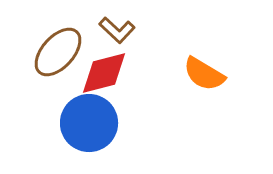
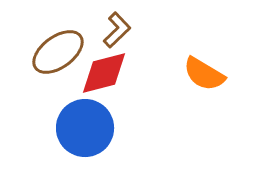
brown L-shape: rotated 87 degrees counterclockwise
brown ellipse: rotated 12 degrees clockwise
blue circle: moved 4 px left, 5 px down
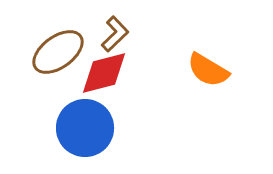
brown L-shape: moved 2 px left, 4 px down
orange semicircle: moved 4 px right, 4 px up
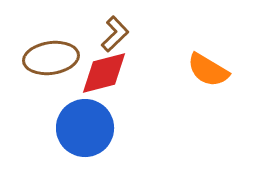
brown ellipse: moved 7 px left, 6 px down; rotated 28 degrees clockwise
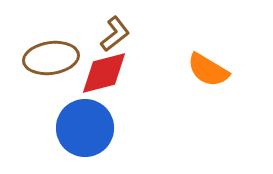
brown L-shape: rotated 6 degrees clockwise
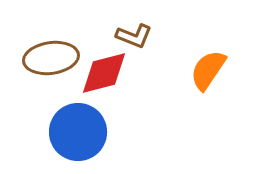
brown L-shape: moved 19 px right, 2 px down; rotated 60 degrees clockwise
orange semicircle: rotated 93 degrees clockwise
blue circle: moved 7 px left, 4 px down
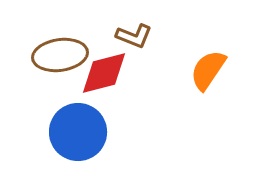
brown ellipse: moved 9 px right, 3 px up
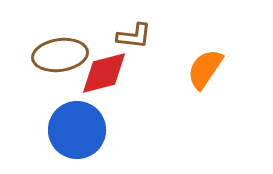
brown L-shape: rotated 15 degrees counterclockwise
orange semicircle: moved 3 px left, 1 px up
blue circle: moved 1 px left, 2 px up
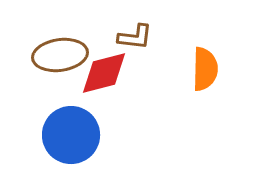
brown L-shape: moved 1 px right, 1 px down
orange semicircle: rotated 147 degrees clockwise
blue circle: moved 6 px left, 5 px down
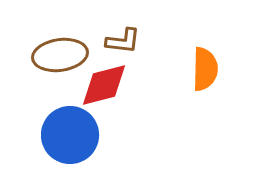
brown L-shape: moved 12 px left, 4 px down
red diamond: moved 12 px down
blue circle: moved 1 px left
